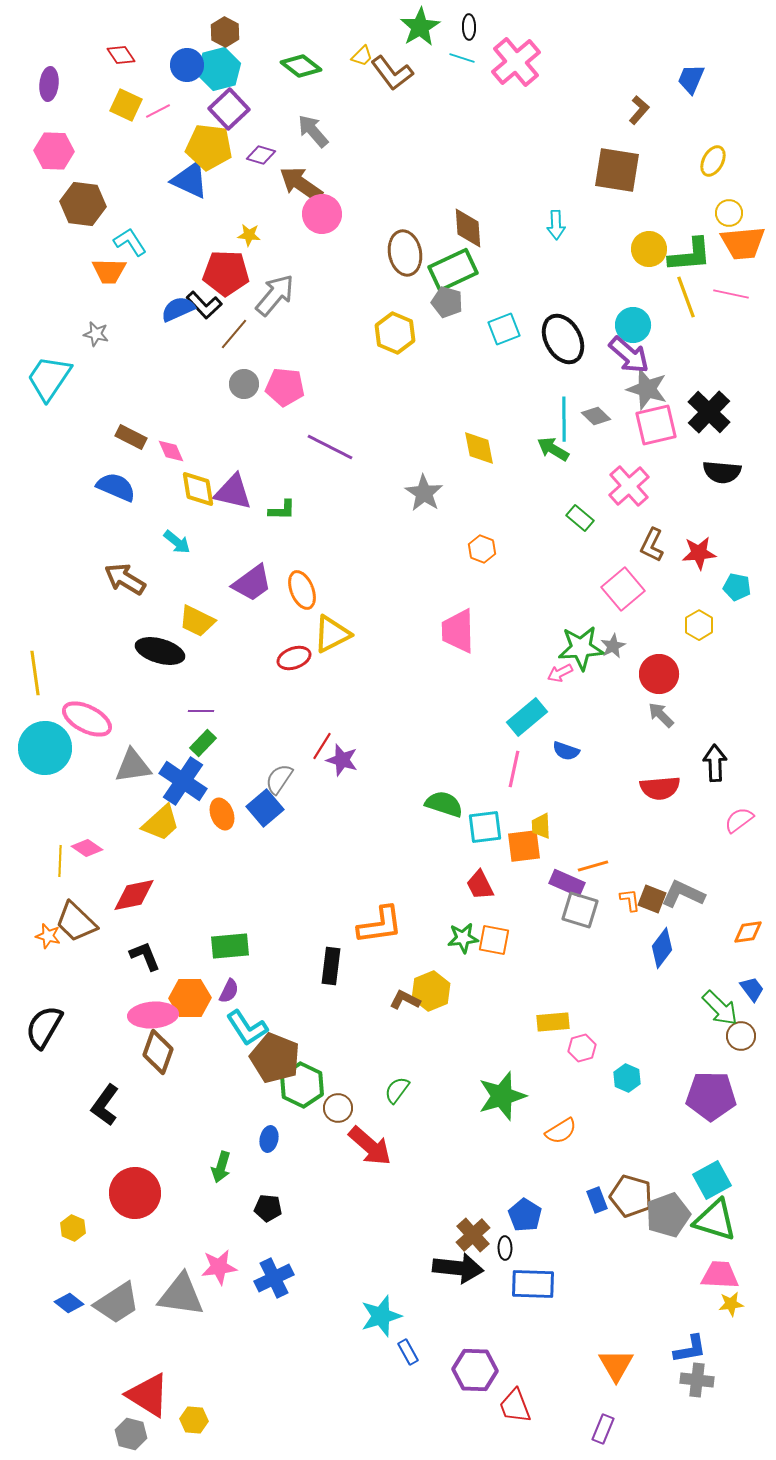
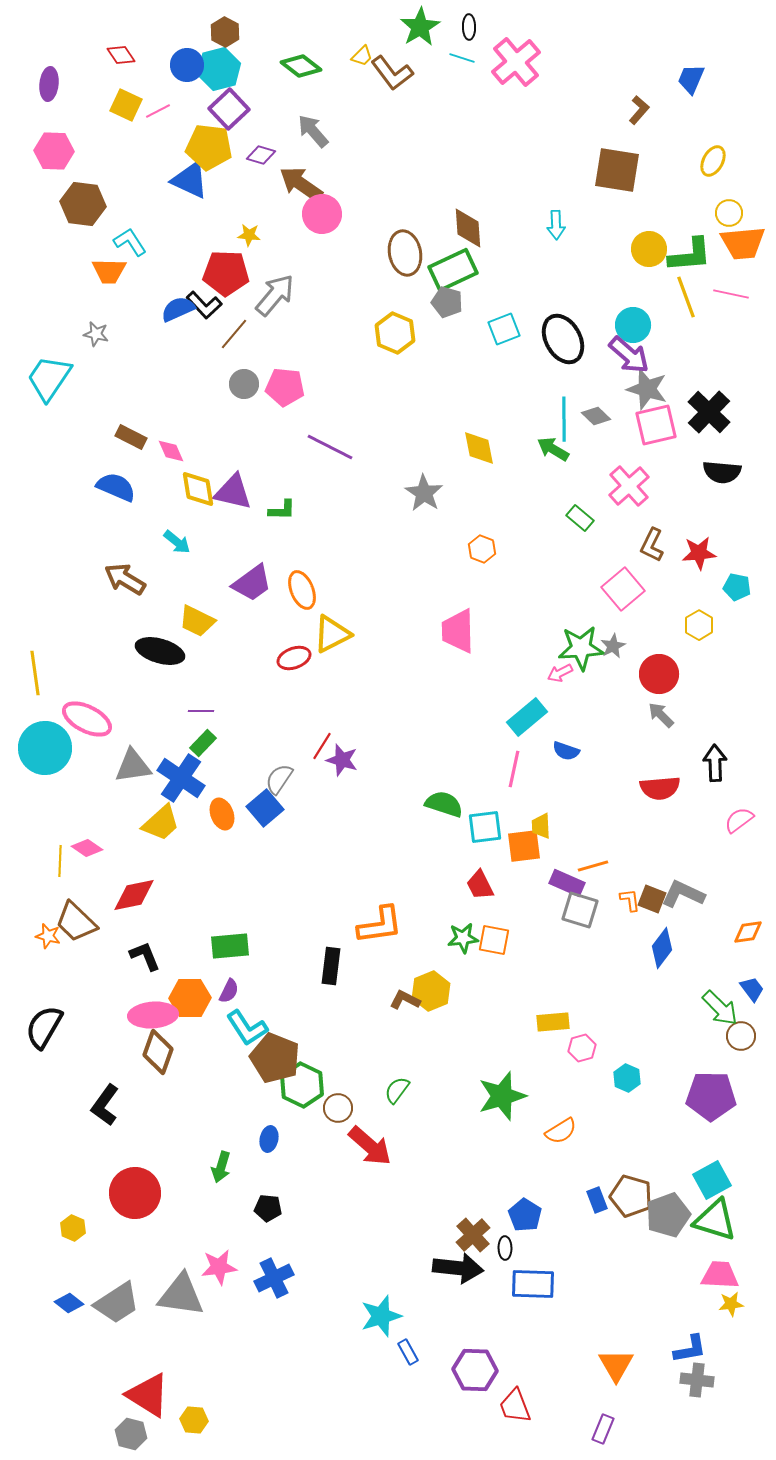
blue cross at (183, 781): moved 2 px left, 3 px up
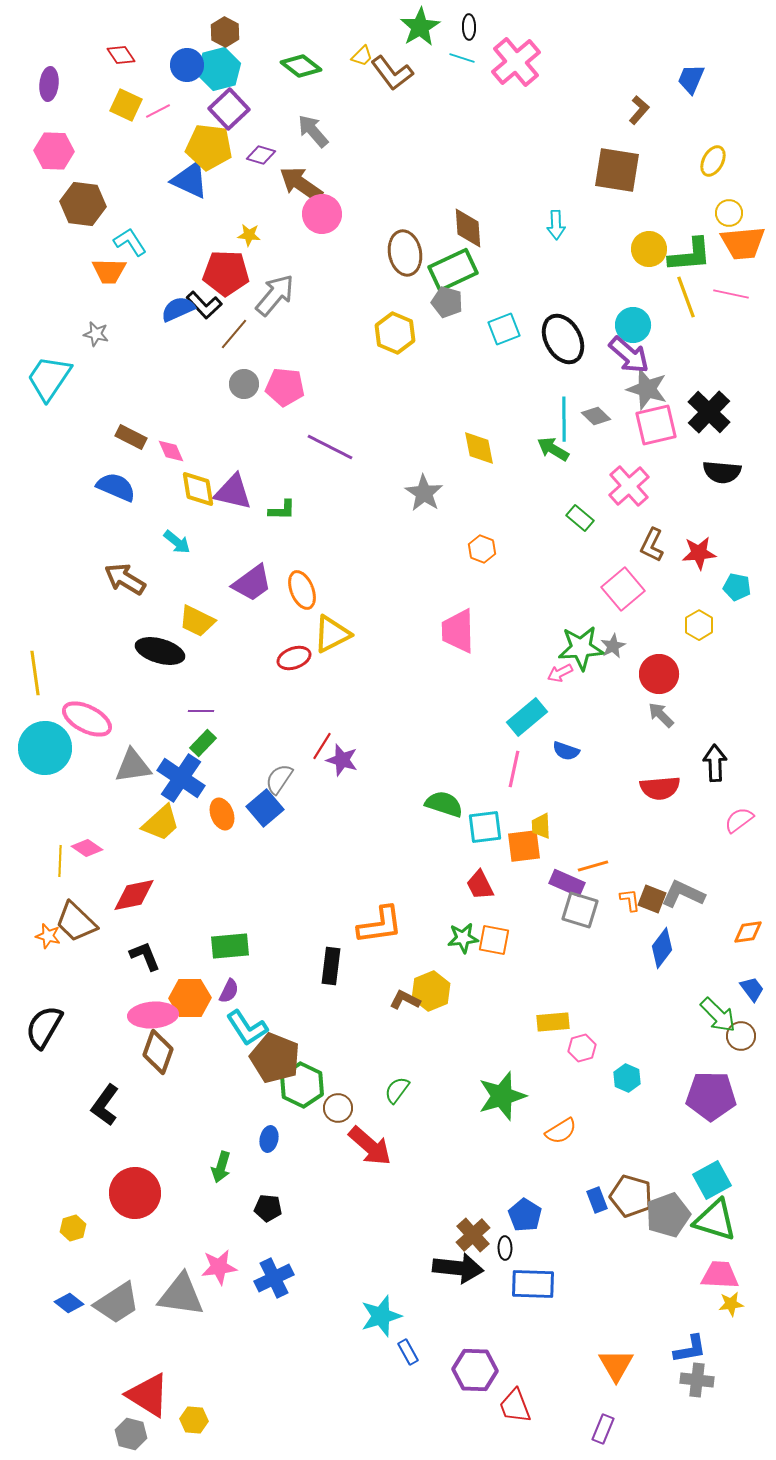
green arrow at (720, 1008): moved 2 px left, 7 px down
yellow hexagon at (73, 1228): rotated 20 degrees clockwise
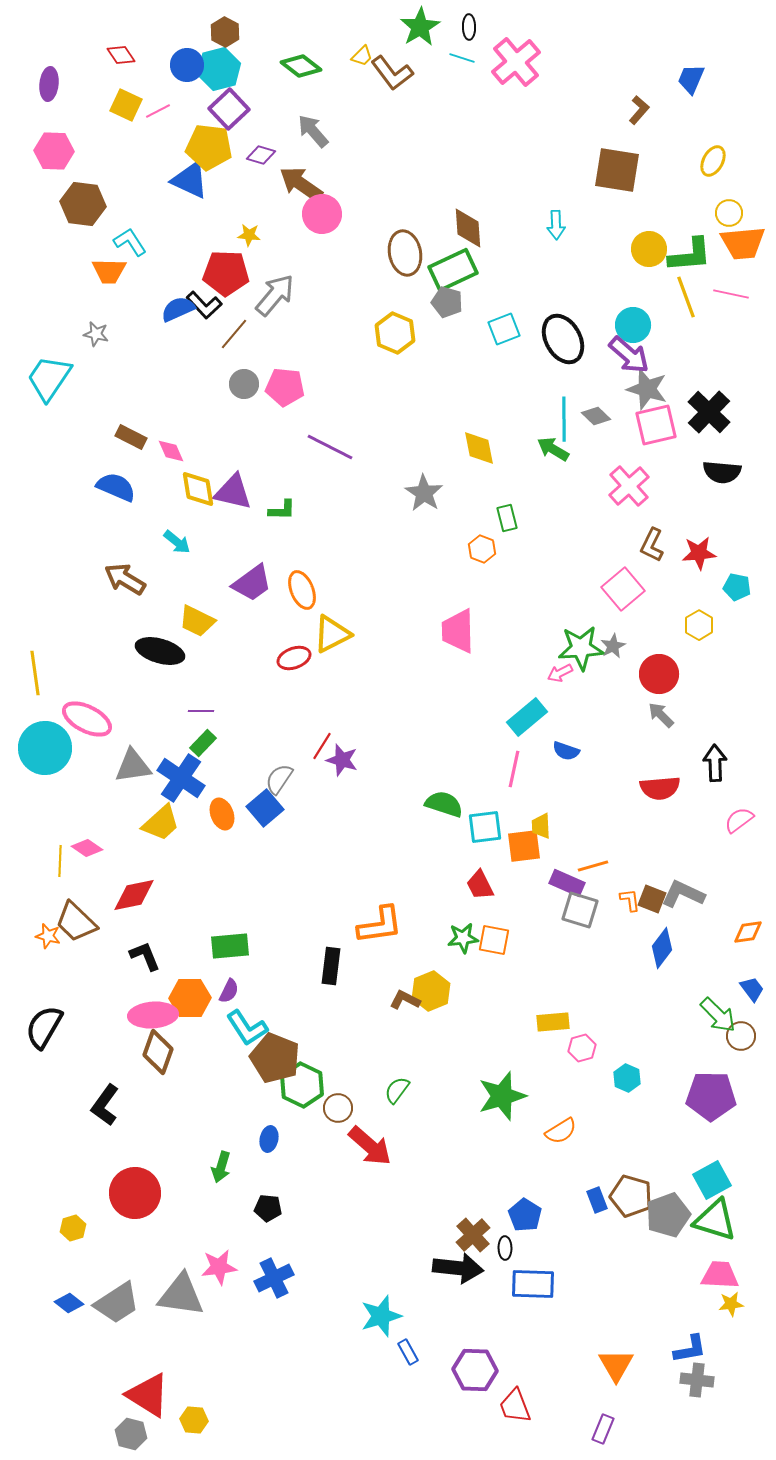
green rectangle at (580, 518): moved 73 px left; rotated 36 degrees clockwise
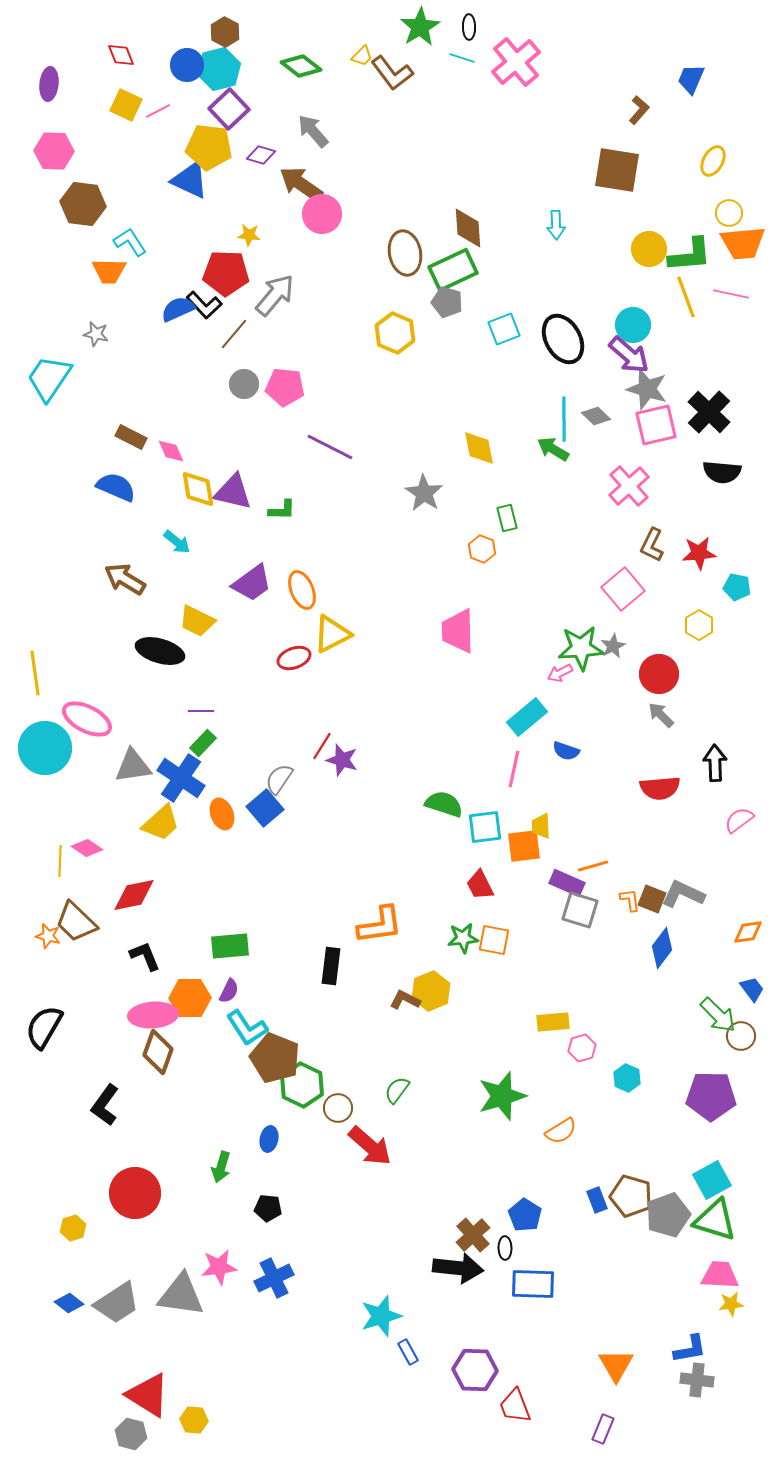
red diamond at (121, 55): rotated 12 degrees clockwise
